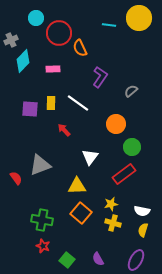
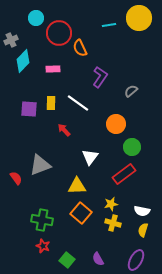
cyan line: rotated 16 degrees counterclockwise
purple square: moved 1 px left
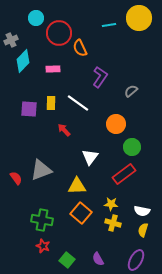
gray triangle: moved 1 px right, 5 px down
yellow star: rotated 16 degrees clockwise
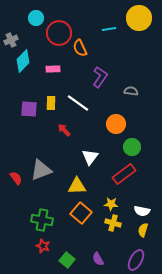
cyan line: moved 4 px down
gray semicircle: rotated 48 degrees clockwise
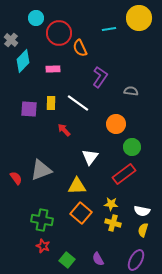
gray cross: rotated 24 degrees counterclockwise
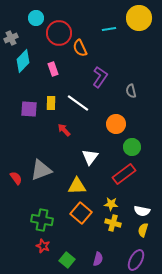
gray cross: moved 2 px up; rotated 24 degrees clockwise
pink rectangle: rotated 72 degrees clockwise
gray semicircle: rotated 112 degrees counterclockwise
purple semicircle: rotated 136 degrees counterclockwise
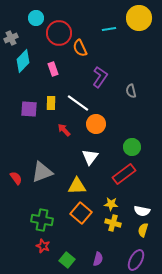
orange circle: moved 20 px left
gray triangle: moved 1 px right, 2 px down
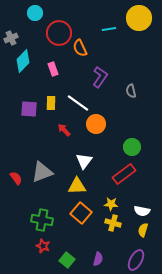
cyan circle: moved 1 px left, 5 px up
white triangle: moved 6 px left, 4 px down
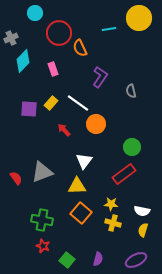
yellow rectangle: rotated 40 degrees clockwise
purple ellipse: rotated 35 degrees clockwise
